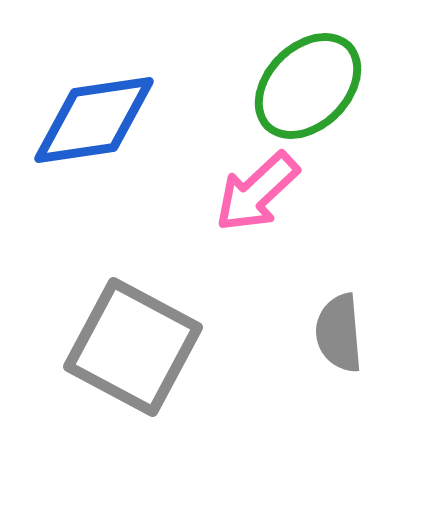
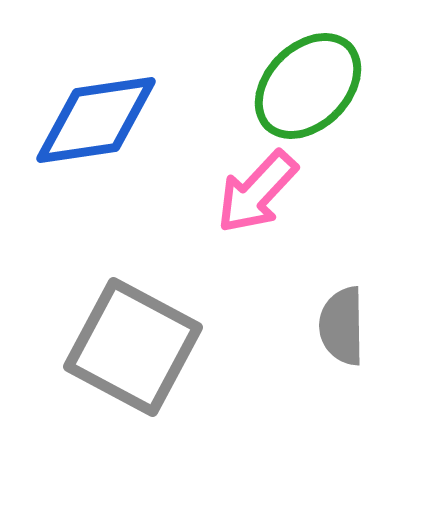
blue diamond: moved 2 px right
pink arrow: rotated 4 degrees counterclockwise
gray semicircle: moved 3 px right, 7 px up; rotated 4 degrees clockwise
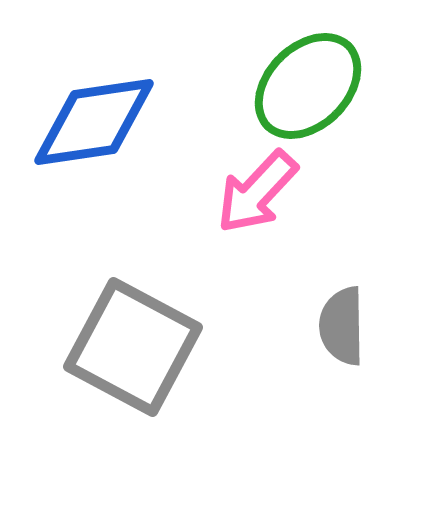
blue diamond: moved 2 px left, 2 px down
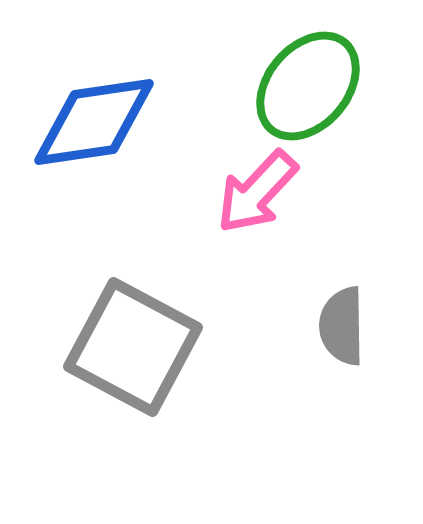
green ellipse: rotated 5 degrees counterclockwise
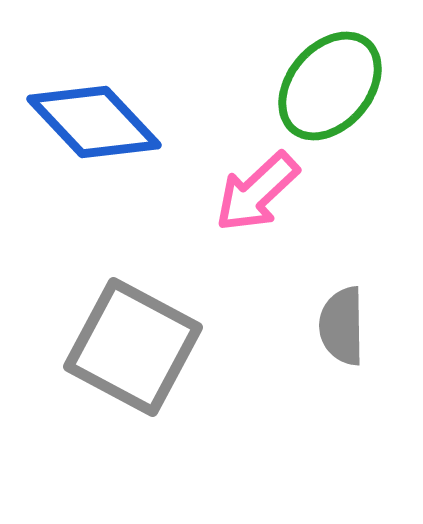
green ellipse: moved 22 px right
blue diamond: rotated 55 degrees clockwise
pink arrow: rotated 4 degrees clockwise
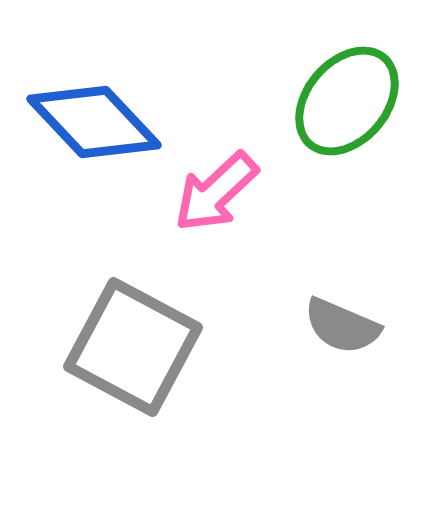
green ellipse: moved 17 px right, 15 px down
pink arrow: moved 41 px left
gray semicircle: rotated 66 degrees counterclockwise
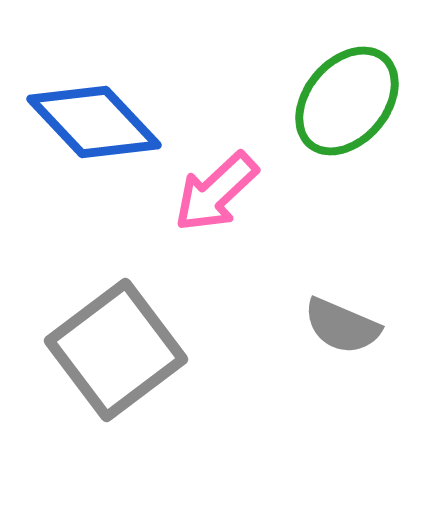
gray square: moved 17 px left, 3 px down; rotated 25 degrees clockwise
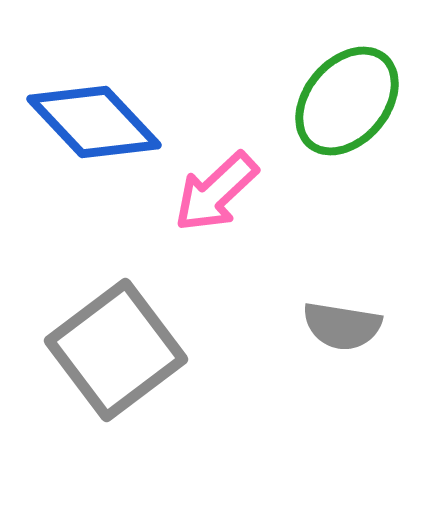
gray semicircle: rotated 14 degrees counterclockwise
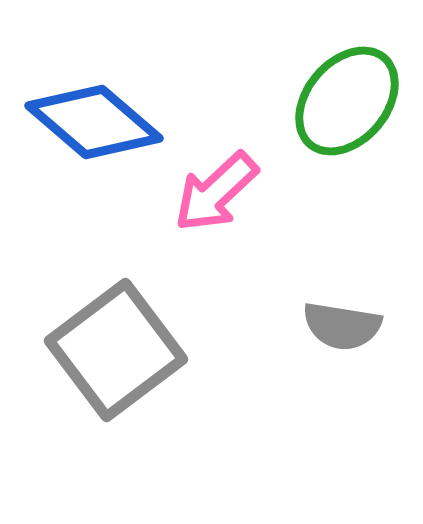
blue diamond: rotated 6 degrees counterclockwise
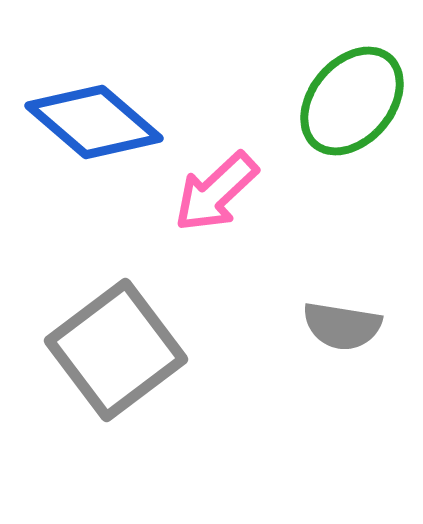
green ellipse: moved 5 px right
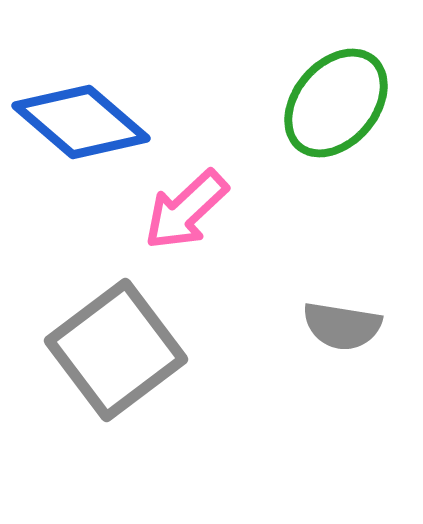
green ellipse: moved 16 px left, 2 px down
blue diamond: moved 13 px left
pink arrow: moved 30 px left, 18 px down
